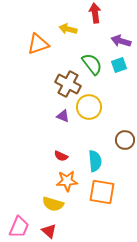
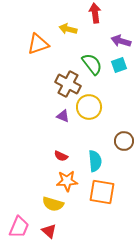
brown circle: moved 1 px left, 1 px down
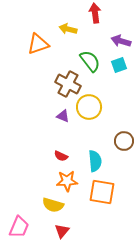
green semicircle: moved 2 px left, 3 px up
yellow semicircle: moved 1 px down
red triangle: moved 13 px right; rotated 28 degrees clockwise
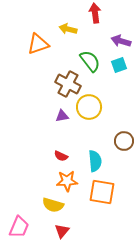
purple triangle: moved 1 px left; rotated 32 degrees counterclockwise
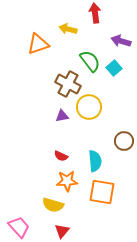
cyan square: moved 5 px left, 3 px down; rotated 21 degrees counterclockwise
pink trapezoid: rotated 65 degrees counterclockwise
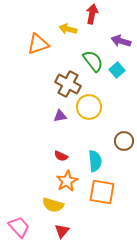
red arrow: moved 3 px left, 1 px down; rotated 18 degrees clockwise
green semicircle: moved 3 px right
cyan square: moved 3 px right, 2 px down
purple triangle: moved 2 px left
orange star: rotated 25 degrees counterclockwise
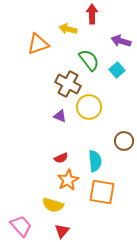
red arrow: rotated 12 degrees counterclockwise
green semicircle: moved 4 px left, 1 px up
purple triangle: rotated 32 degrees clockwise
red semicircle: moved 2 px down; rotated 48 degrees counterclockwise
orange star: moved 1 px right, 1 px up
pink trapezoid: moved 2 px right, 1 px up
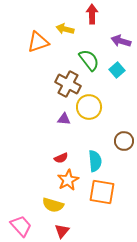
yellow arrow: moved 3 px left
orange triangle: moved 2 px up
purple triangle: moved 4 px right, 3 px down; rotated 16 degrees counterclockwise
